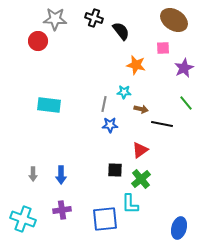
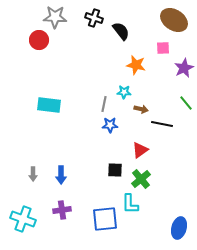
gray star: moved 2 px up
red circle: moved 1 px right, 1 px up
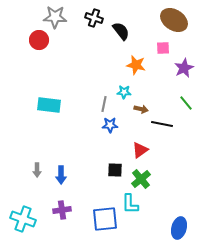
gray arrow: moved 4 px right, 4 px up
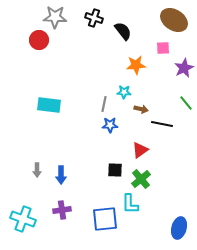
black semicircle: moved 2 px right
orange star: rotated 18 degrees counterclockwise
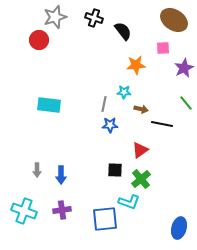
gray star: rotated 20 degrees counterclockwise
cyan L-shape: moved 1 px left, 2 px up; rotated 70 degrees counterclockwise
cyan cross: moved 1 px right, 8 px up
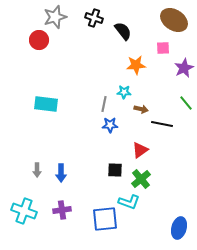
cyan rectangle: moved 3 px left, 1 px up
blue arrow: moved 2 px up
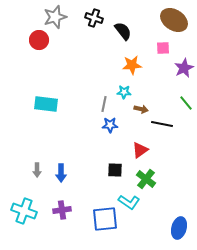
orange star: moved 4 px left
green cross: moved 5 px right; rotated 12 degrees counterclockwise
cyan L-shape: rotated 15 degrees clockwise
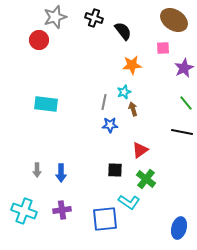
cyan star: rotated 24 degrees counterclockwise
gray line: moved 2 px up
brown arrow: moved 8 px left; rotated 120 degrees counterclockwise
black line: moved 20 px right, 8 px down
